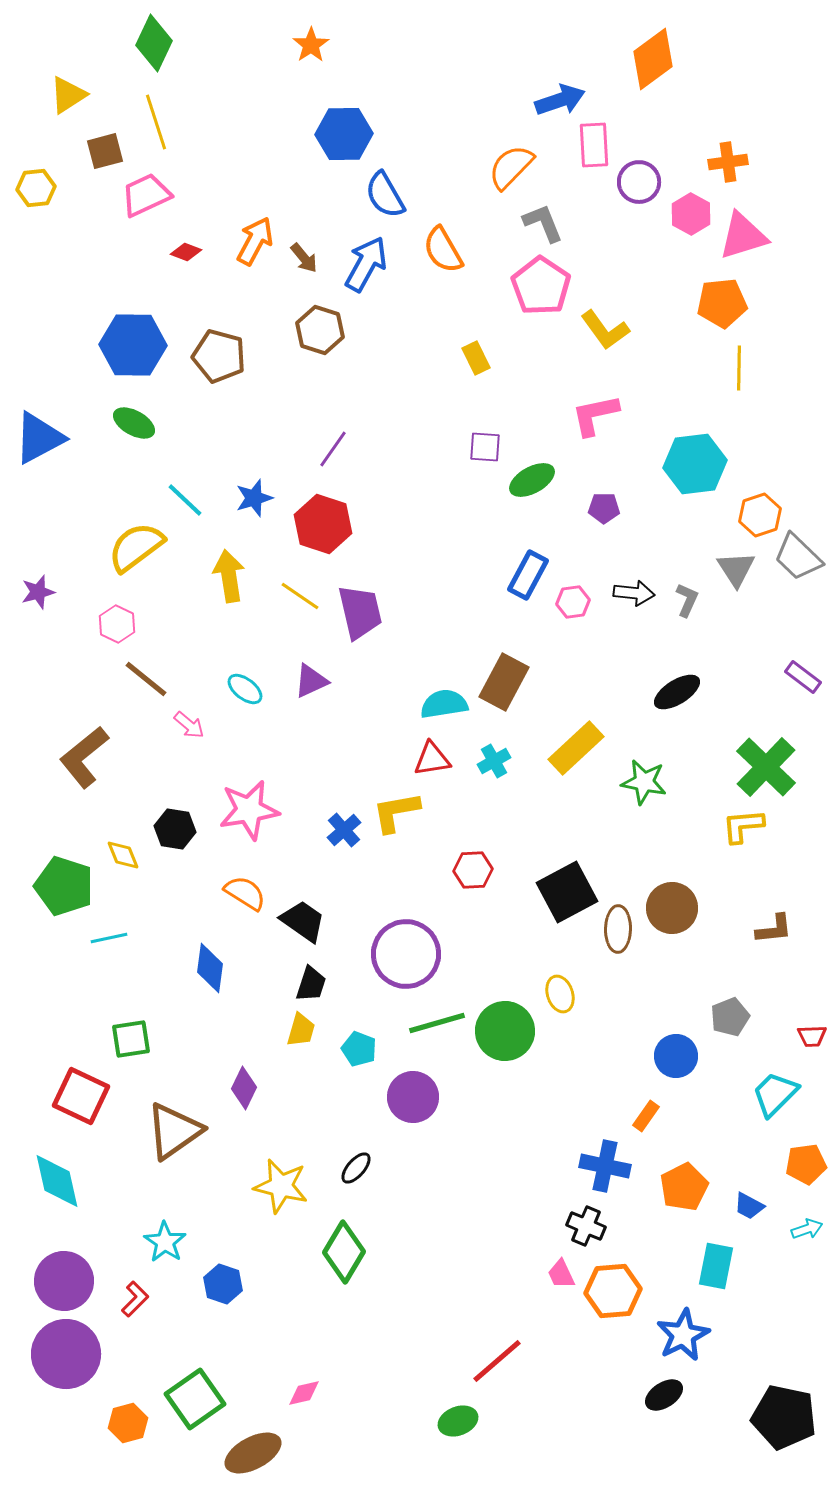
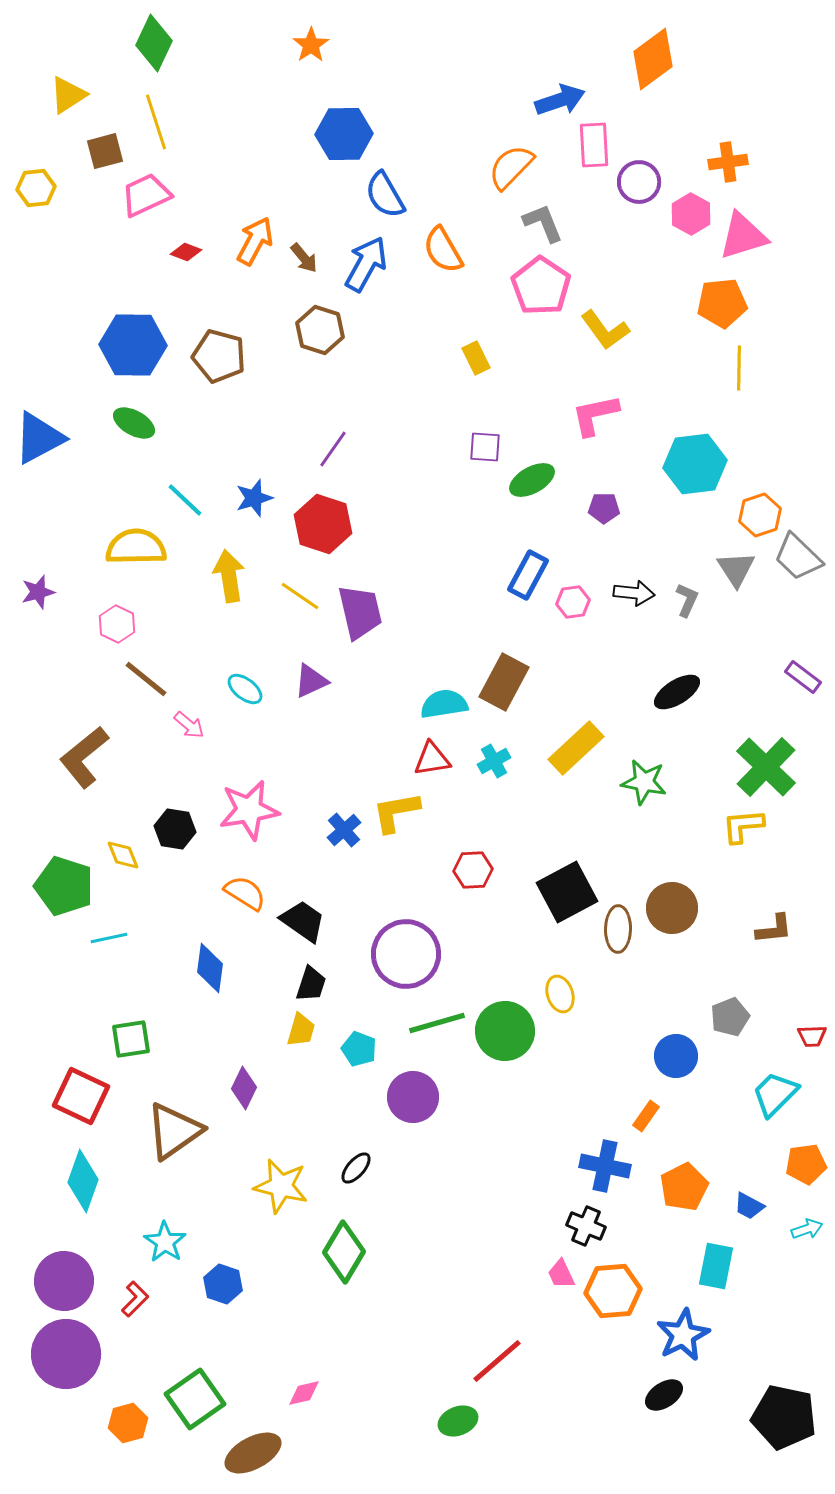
yellow semicircle at (136, 547): rotated 36 degrees clockwise
cyan diamond at (57, 1181): moved 26 px right; rotated 32 degrees clockwise
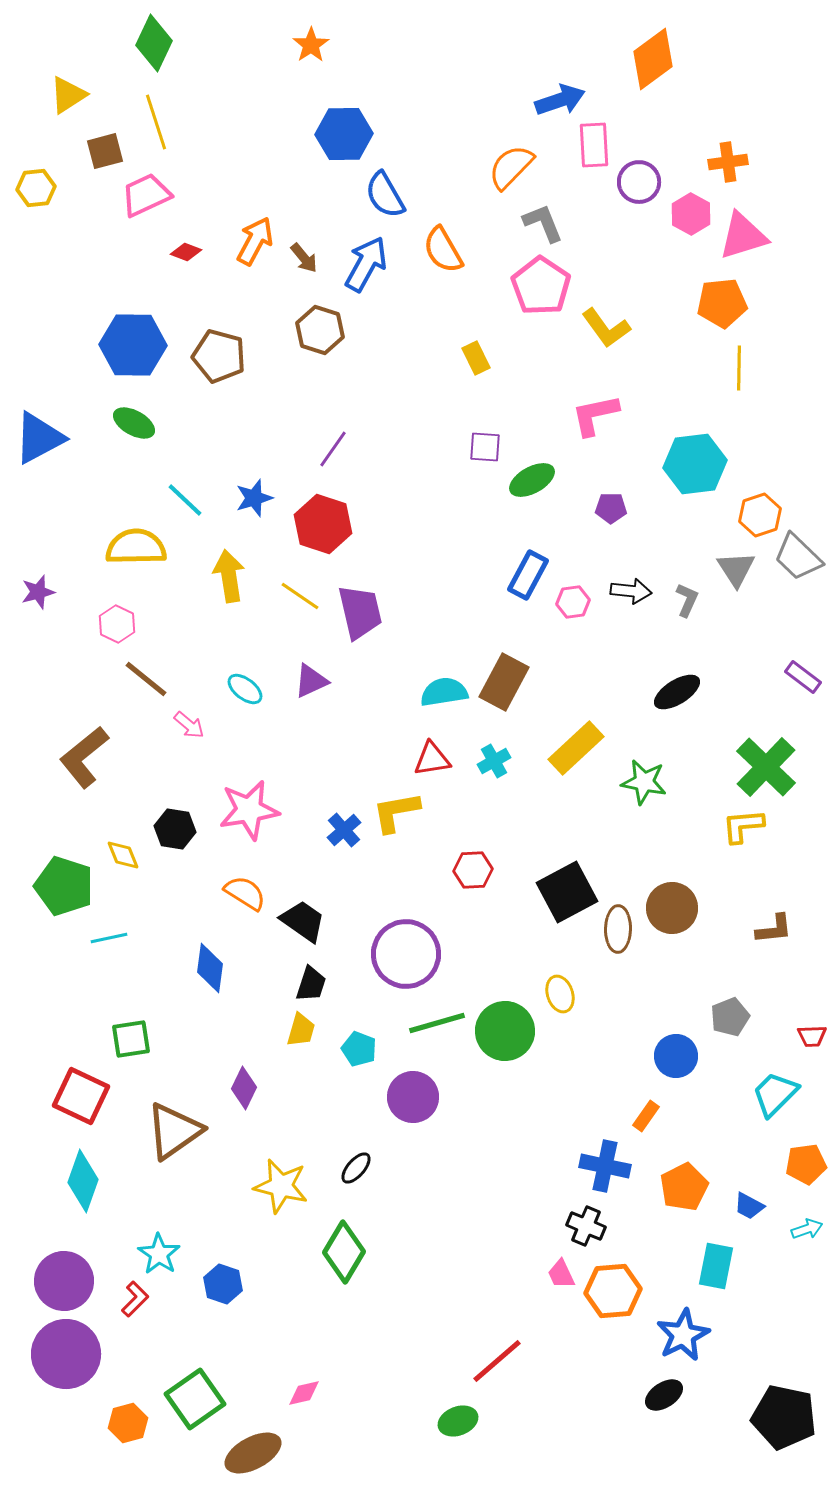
yellow L-shape at (605, 330): moved 1 px right, 2 px up
purple pentagon at (604, 508): moved 7 px right
black arrow at (634, 593): moved 3 px left, 2 px up
cyan semicircle at (444, 704): moved 12 px up
cyan star at (165, 1242): moved 6 px left, 12 px down
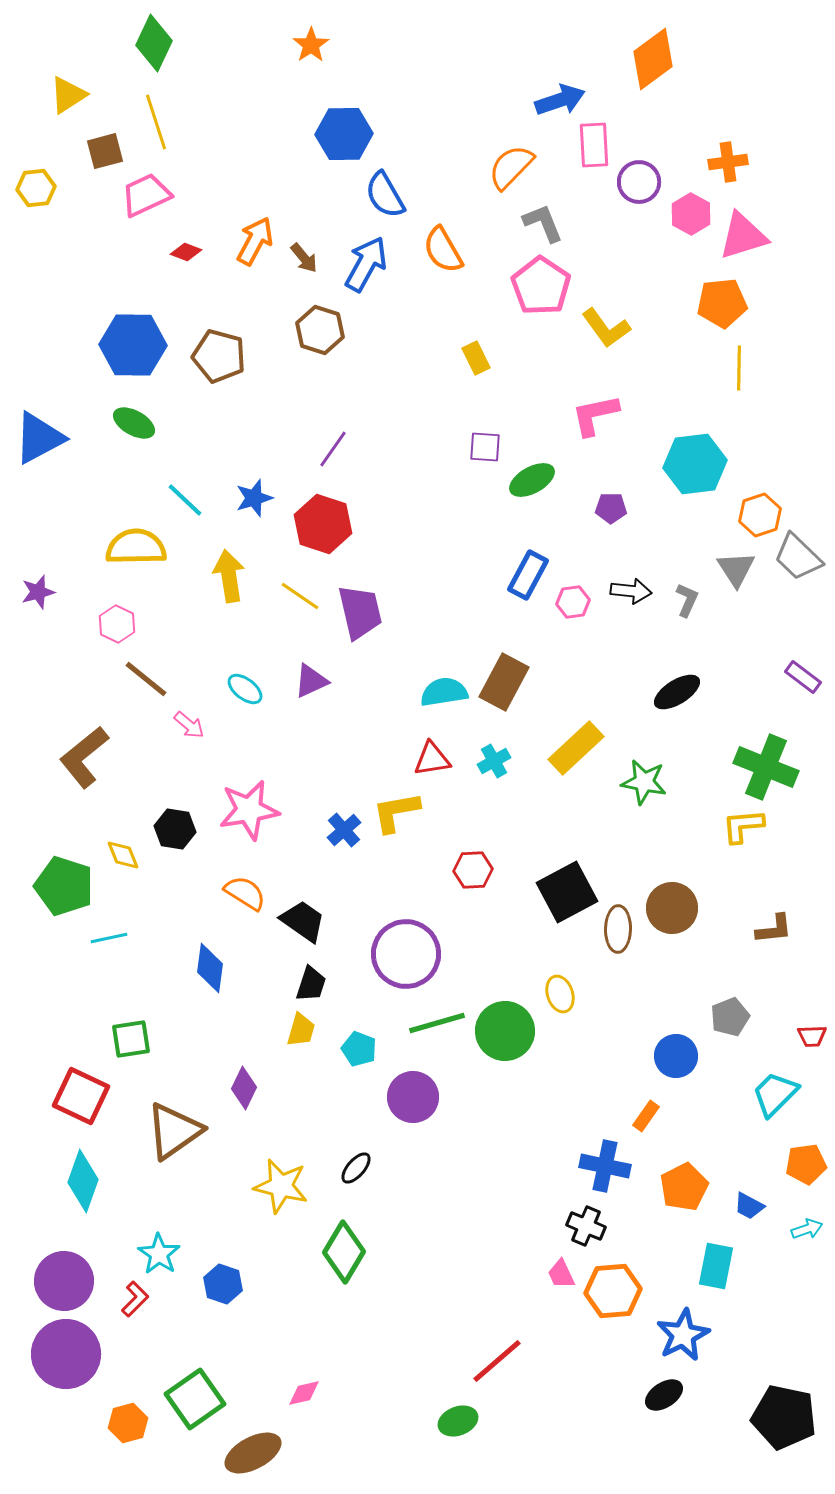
green cross at (766, 767): rotated 22 degrees counterclockwise
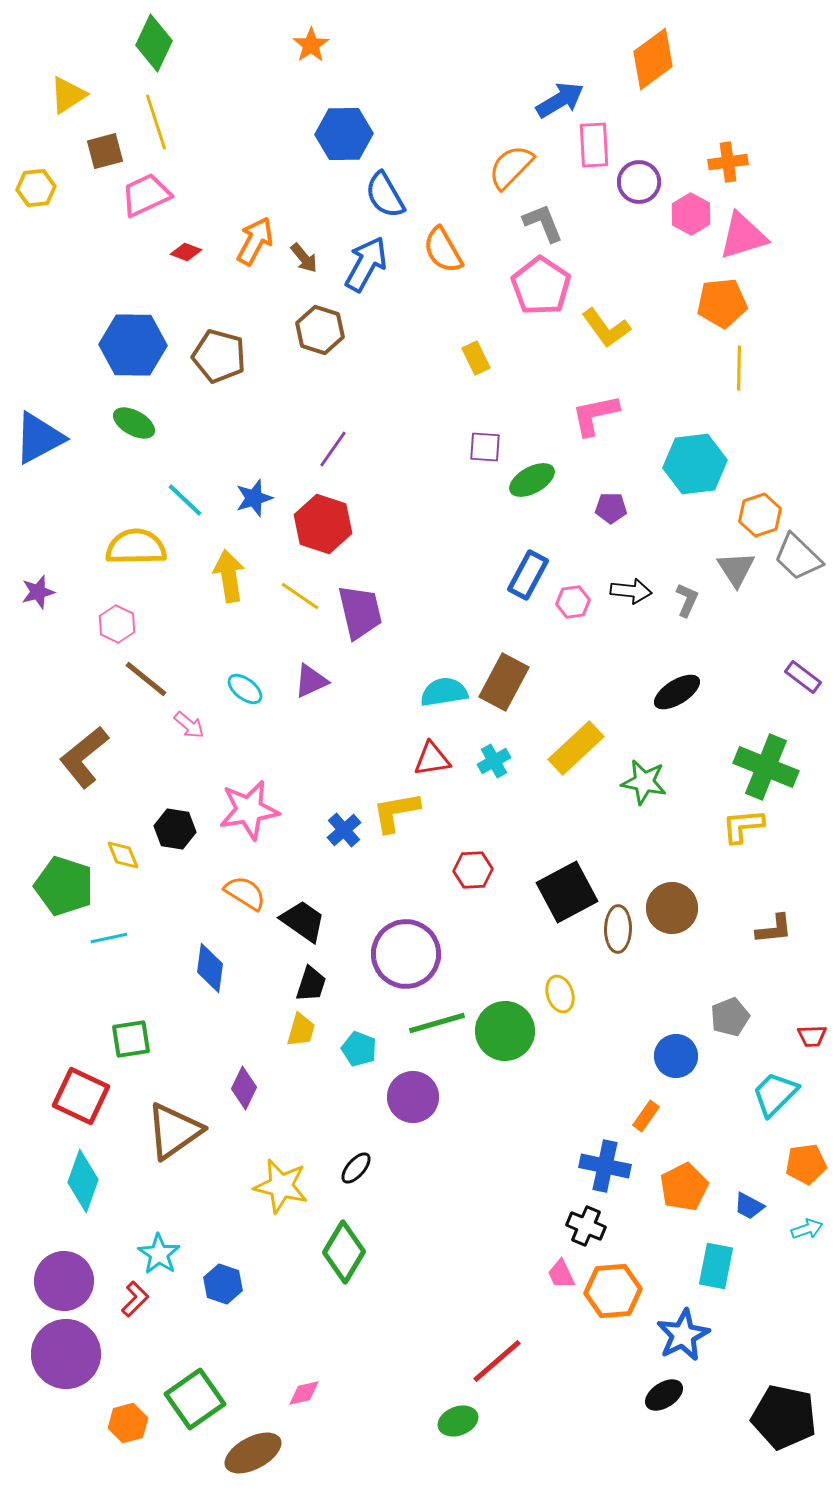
blue arrow at (560, 100): rotated 12 degrees counterclockwise
